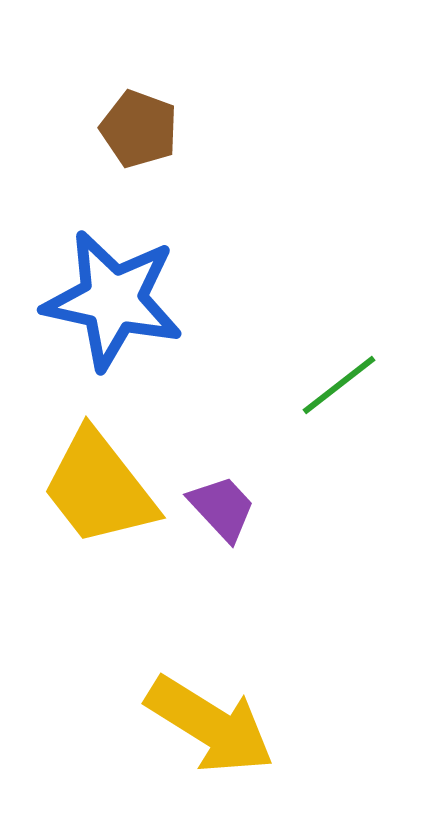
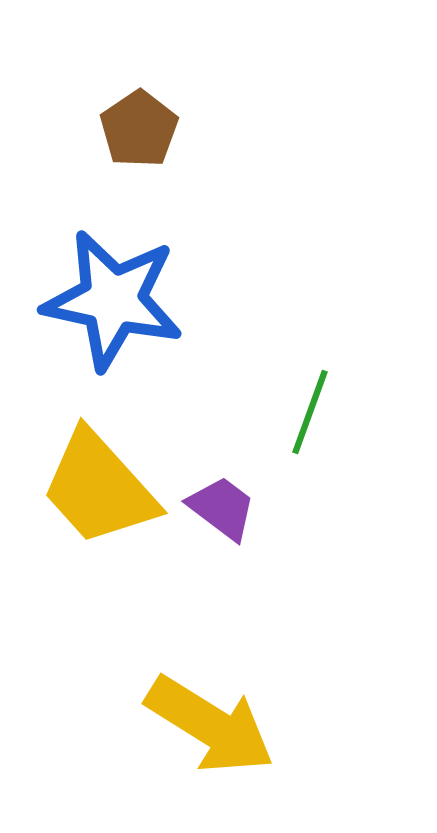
brown pentagon: rotated 18 degrees clockwise
green line: moved 29 px left, 27 px down; rotated 32 degrees counterclockwise
yellow trapezoid: rotated 4 degrees counterclockwise
purple trapezoid: rotated 10 degrees counterclockwise
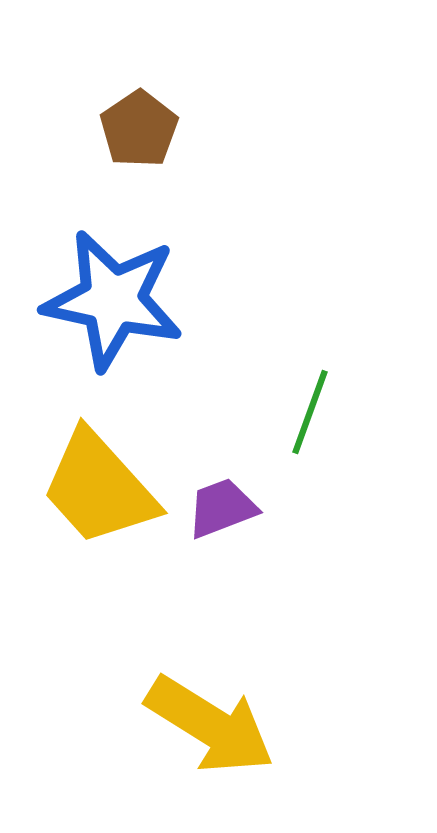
purple trapezoid: rotated 58 degrees counterclockwise
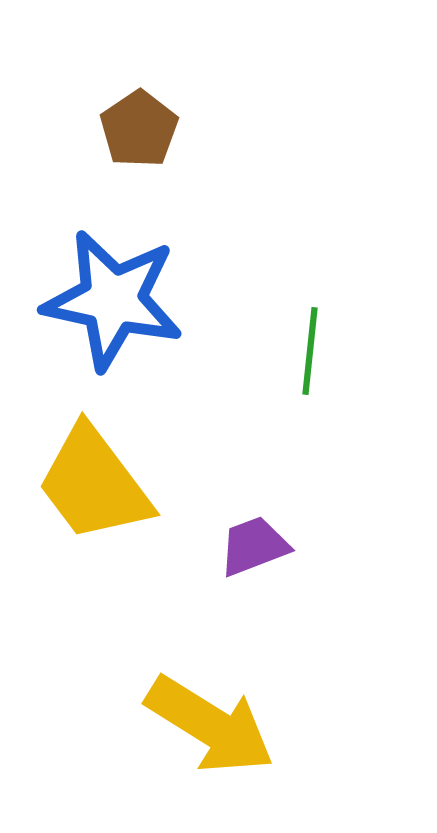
green line: moved 61 px up; rotated 14 degrees counterclockwise
yellow trapezoid: moved 5 px left, 4 px up; rotated 5 degrees clockwise
purple trapezoid: moved 32 px right, 38 px down
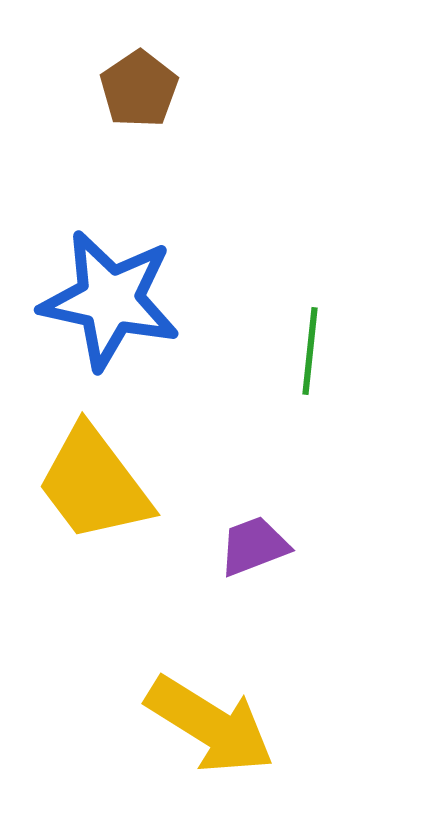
brown pentagon: moved 40 px up
blue star: moved 3 px left
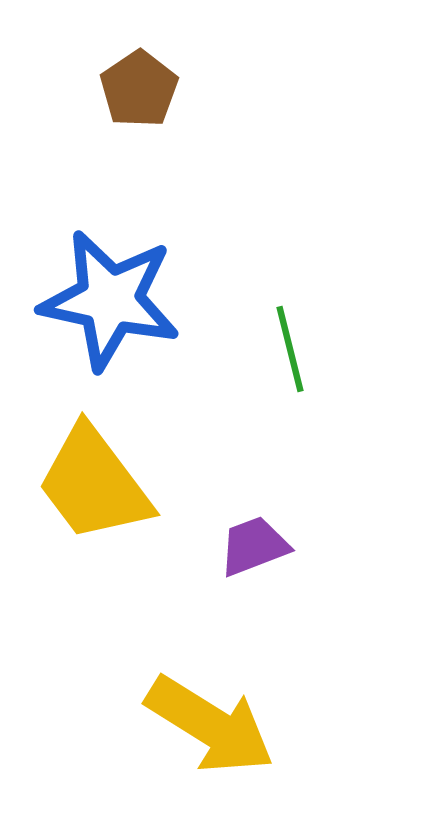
green line: moved 20 px left, 2 px up; rotated 20 degrees counterclockwise
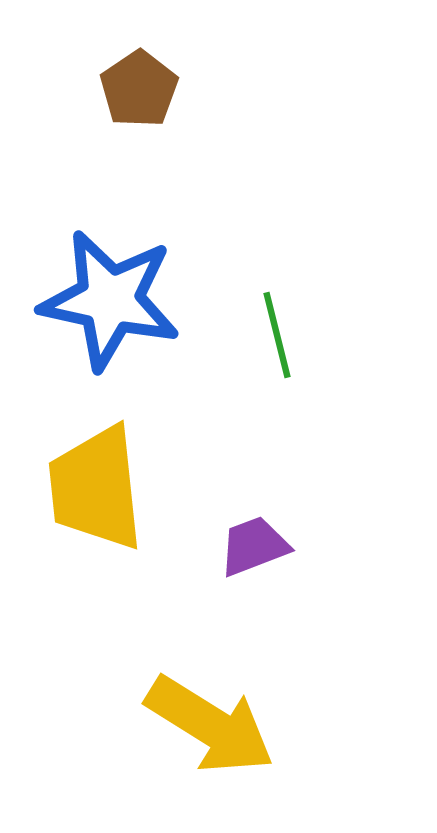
green line: moved 13 px left, 14 px up
yellow trapezoid: moved 2 px right, 4 px down; rotated 31 degrees clockwise
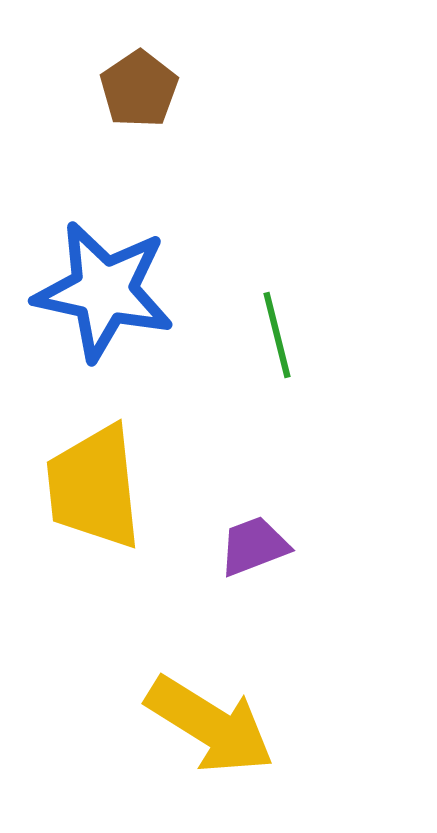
blue star: moved 6 px left, 9 px up
yellow trapezoid: moved 2 px left, 1 px up
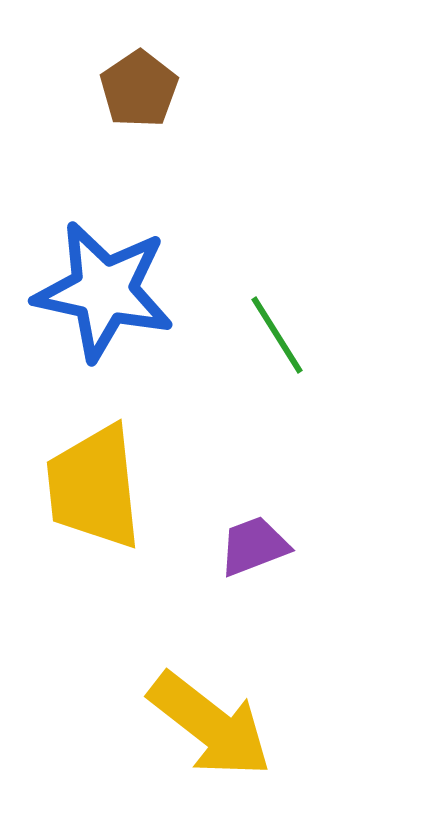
green line: rotated 18 degrees counterclockwise
yellow arrow: rotated 6 degrees clockwise
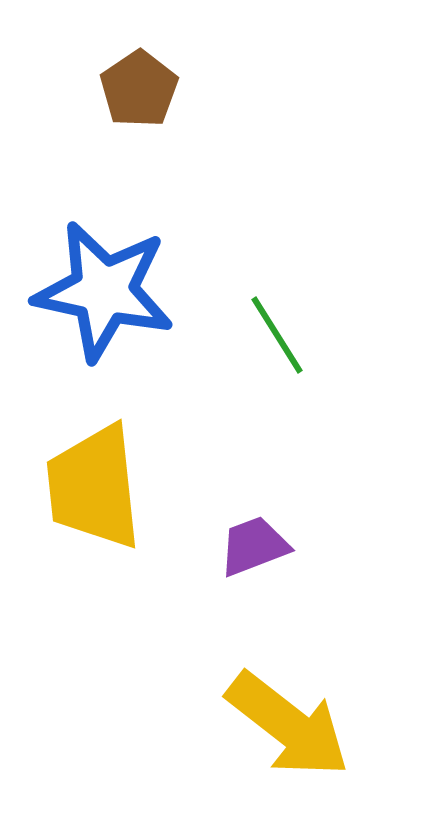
yellow arrow: moved 78 px right
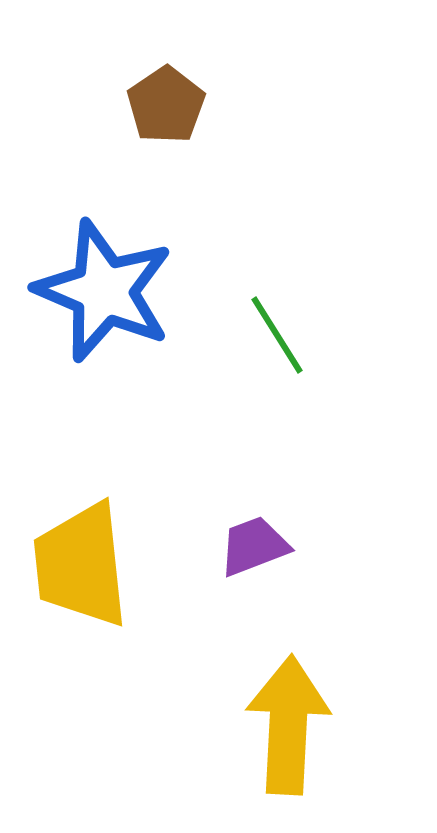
brown pentagon: moved 27 px right, 16 px down
blue star: rotated 11 degrees clockwise
yellow trapezoid: moved 13 px left, 78 px down
yellow arrow: rotated 125 degrees counterclockwise
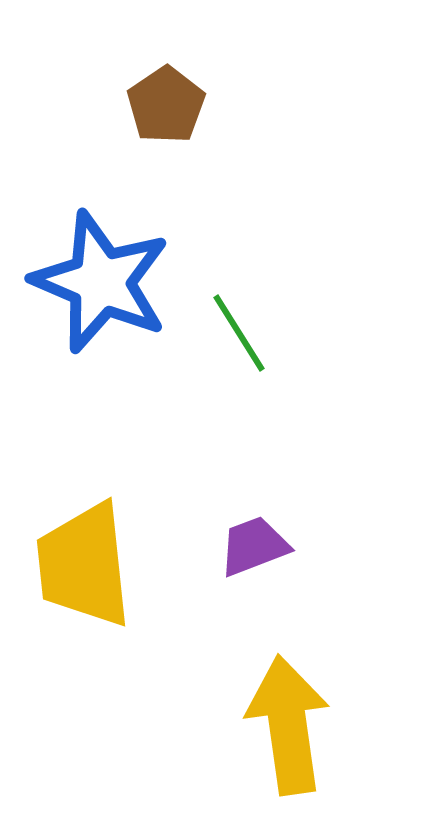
blue star: moved 3 px left, 9 px up
green line: moved 38 px left, 2 px up
yellow trapezoid: moved 3 px right
yellow arrow: rotated 11 degrees counterclockwise
